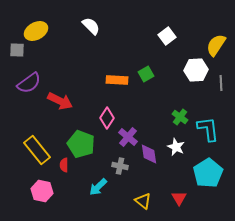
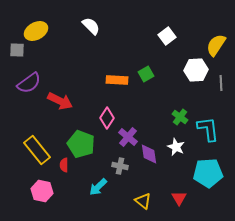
cyan pentagon: rotated 28 degrees clockwise
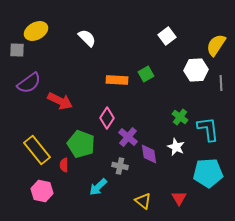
white semicircle: moved 4 px left, 12 px down
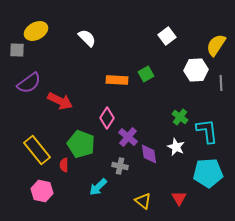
cyan L-shape: moved 1 px left, 2 px down
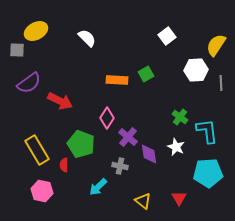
yellow rectangle: rotated 8 degrees clockwise
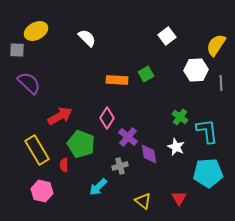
purple semicircle: rotated 100 degrees counterclockwise
red arrow: moved 15 px down; rotated 55 degrees counterclockwise
gray cross: rotated 28 degrees counterclockwise
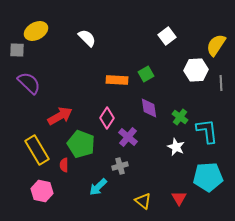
purple diamond: moved 46 px up
cyan pentagon: moved 4 px down
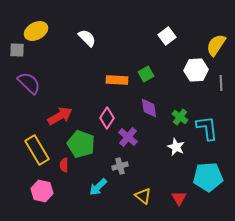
cyan L-shape: moved 3 px up
yellow triangle: moved 5 px up
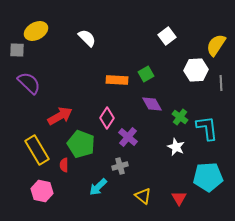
purple diamond: moved 3 px right, 4 px up; rotated 20 degrees counterclockwise
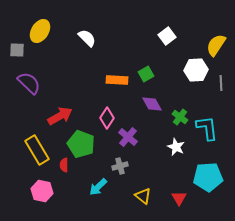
yellow ellipse: moved 4 px right; rotated 30 degrees counterclockwise
